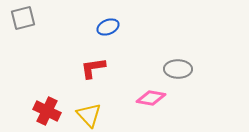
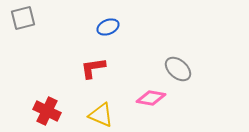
gray ellipse: rotated 40 degrees clockwise
yellow triangle: moved 12 px right; rotated 24 degrees counterclockwise
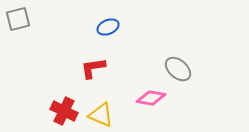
gray square: moved 5 px left, 1 px down
red cross: moved 17 px right
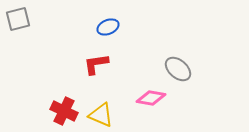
red L-shape: moved 3 px right, 4 px up
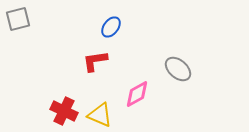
blue ellipse: moved 3 px right; rotated 30 degrees counterclockwise
red L-shape: moved 1 px left, 3 px up
pink diamond: moved 14 px left, 4 px up; rotated 40 degrees counterclockwise
yellow triangle: moved 1 px left
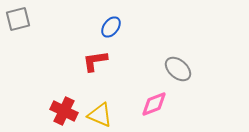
pink diamond: moved 17 px right, 10 px down; rotated 8 degrees clockwise
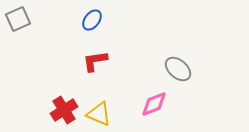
gray square: rotated 10 degrees counterclockwise
blue ellipse: moved 19 px left, 7 px up
red cross: moved 1 px up; rotated 32 degrees clockwise
yellow triangle: moved 1 px left, 1 px up
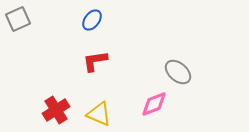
gray ellipse: moved 3 px down
red cross: moved 8 px left
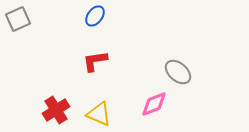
blue ellipse: moved 3 px right, 4 px up
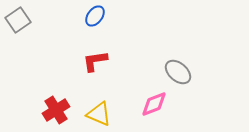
gray square: moved 1 px down; rotated 10 degrees counterclockwise
